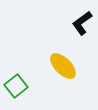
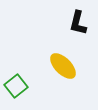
black L-shape: moved 4 px left; rotated 40 degrees counterclockwise
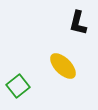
green square: moved 2 px right
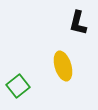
yellow ellipse: rotated 28 degrees clockwise
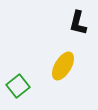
yellow ellipse: rotated 48 degrees clockwise
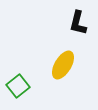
yellow ellipse: moved 1 px up
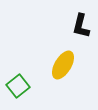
black L-shape: moved 3 px right, 3 px down
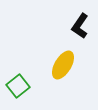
black L-shape: moved 1 px left; rotated 20 degrees clockwise
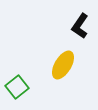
green square: moved 1 px left, 1 px down
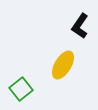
green square: moved 4 px right, 2 px down
